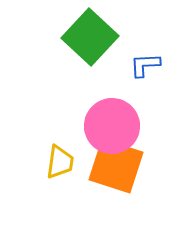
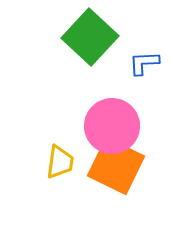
blue L-shape: moved 1 px left, 2 px up
orange square: rotated 8 degrees clockwise
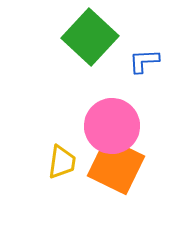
blue L-shape: moved 2 px up
yellow trapezoid: moved 2 px right
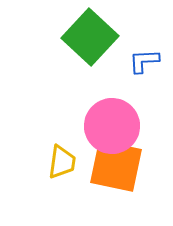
orange square: rotated 14 degrees counterclockwise
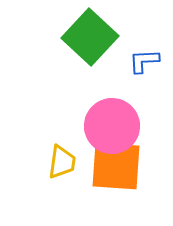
orange square: rotated 8 degrees counterclockwise
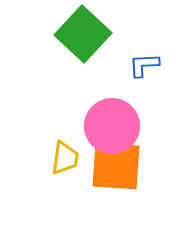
green square: moved 7 px left, 3 px up
blue L-shape: moved 4 px down
yellow trapezoid: moved 3 px right, 4 px up
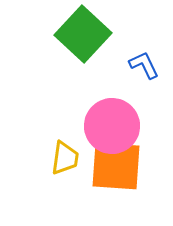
blue L-shape: rotated 68 degrees clockwise
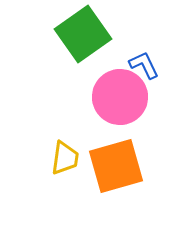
green square: rotated 12 degrees clockwise
pink circle: moved 8 px right, 29 px up
orange square: rotated 20 degrees counterclockwise
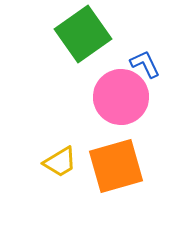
blue L-shape: moved 1 px right, 1 px up
pink circle: moved 1 px right
yellow trapezoid: moved 5 px left, 4 px down; rotated 51 degrees clockwise
